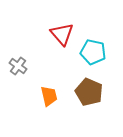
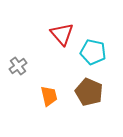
gray cross: rotated 18 degrees clockwise
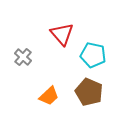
cyan pentagon: moved 3 px down
gray cross: moved 5 px right, 9 px up; rotated 12 degrees counterclockwise
orange trapezoid: rotated 60 degrees clockwise
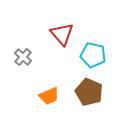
orange trapezoid: rotated 20 degrees clockwise
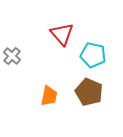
gray cross: moved 11 px left, 1 px up
orange trapezoid: rotated 55 degrees counterclockwise
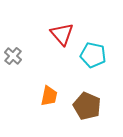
gray cross: moved 1 px right
brown pentagon: moved 2 px left, 14 px down
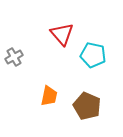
gray cross: moved 1 px right, 1 px down; rotated 18 degrees clockwise
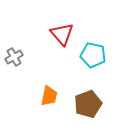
brown pentagon: moved 1 px right, 2 px up; rotated 28 degrees clockwise
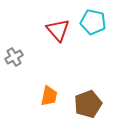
red triangle: moved 4 px left, 4 px up
cyan pentagon: moved 33 px up
